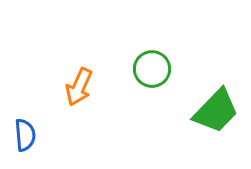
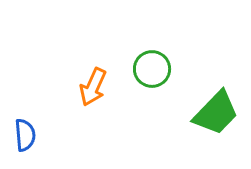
orange arrow: moved 14 px right
green trapezoid: moved 2 px down
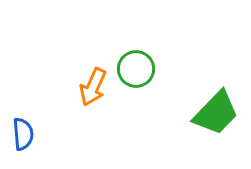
green circle: moved 16 px left
blue semicircle: moved 2 px left, 1 px up
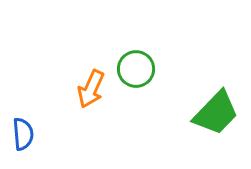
orange arrow: moved 2 px left, 2 px down
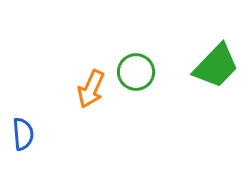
green circle: moved 3 px down
green trapezoid: moved 47 px up
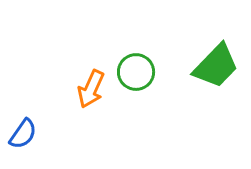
blue semicircle: rotated 40 degrees clockwise
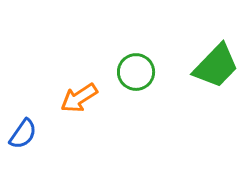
orange arrow: moved 12 px left, 9 px down; rotated 33 degrees clockwise
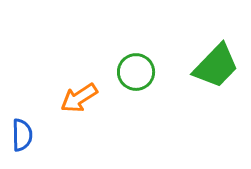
blue semicircle: moved 1 px left, 1 px down; rotated 36 degrees counterclockwise
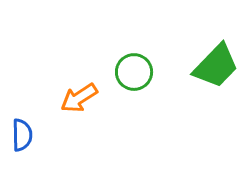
green circle: moved 2 px left
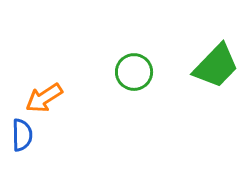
orange arrow: moved 35 px left
